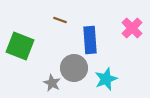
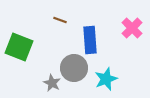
green square: moved 1 px left, 1 px down
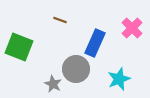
blue rectangle: moved 5 px right, 3 px down; rotated 28 degrees clockwise
gray circle: moved 2 px right, 1 px down
cyan star: moved 13 px right
gray star: moved 1 px right, 1 px down
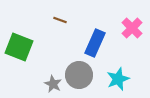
gray circle: moved 3 px right, 6 px down
cyan star: moved 1 px left
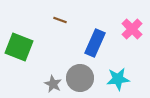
pink cross: moved 1 px down
gray circle: moved 1 px right, 3 px down
cyan star: rotated 15 degrees clockwise
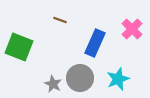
cyan star: rotated 15 degrees counterclockwise
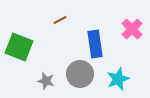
brown line: rotated 48 degrees counterclockwise
blue rectangle: moved 1 px down; rotated 32 degrees counterclockwise
gray circle: moved 4 px up
gray star: moved 7 px left, 3 px up; rotated 12 degrees counterclockwise
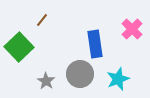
brown line: moved 18 px left; rotated 24 degrees counterclockwise
green square: rotated 24 degrees clockwise
gray star: rotated 18 degrees clockwise
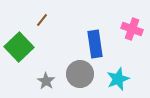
pink cross: rotated 25 degrees counterclockwise
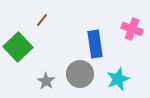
green square: moved 1 px left
